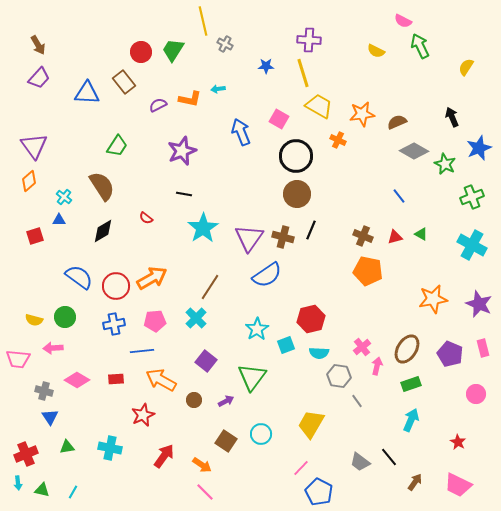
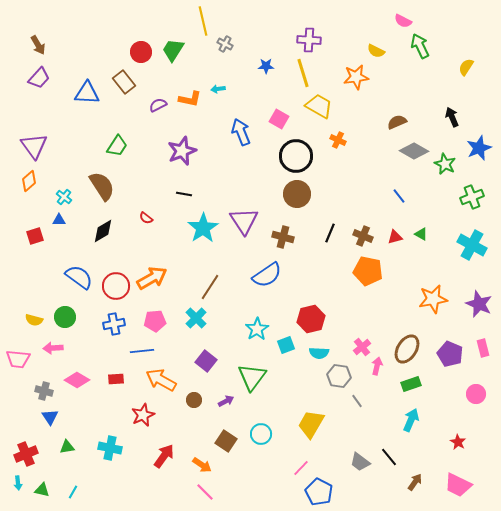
orange star at (362, 114): moved 6 px left, 37 px up
black line at (311, 230): moved 19 px right, 3 px down
purple triangle at (249, 238): moved 5 px left, 17 px up; rotated 8 degrees counterclockwise
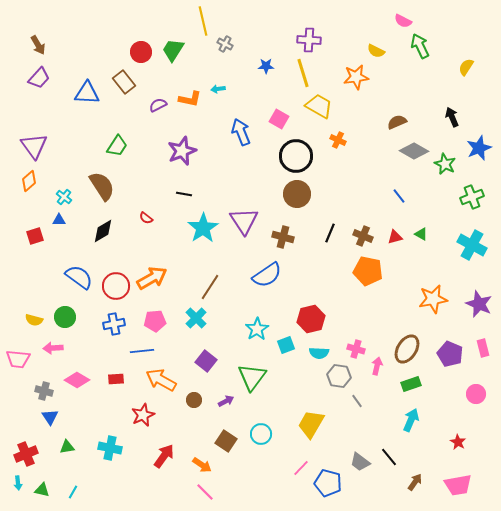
pink cross at (362, 347): moved 6 px left, 2 px down; rotated 36 degrees counterclockwise
pink trapezoid at (458, 485): rotated 36 degrees counterclockwise
blue pentagon at (319, 492): moved 9 px right, 9 px up; rotated 12 degrees counterclockwise
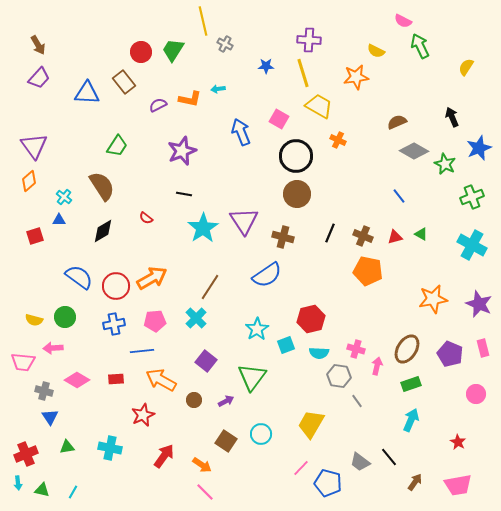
pink trapezoid at (18, 359): moved 5 px right, 3 px down
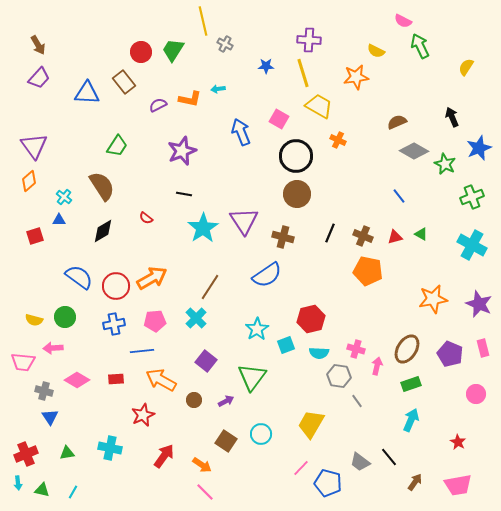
green triangle at (67, 447): moved 6 px down
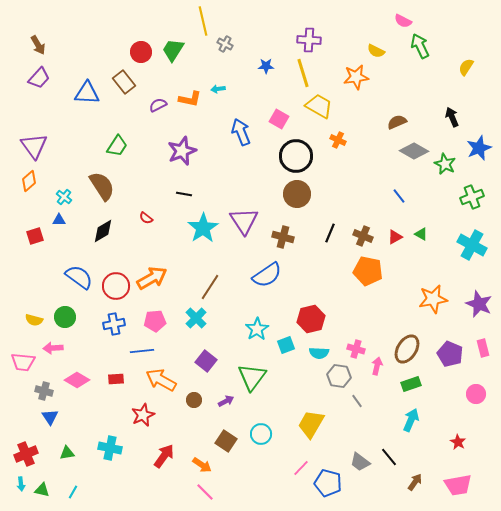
red triangle at (395, 237): rotated 14 degrees counterclockwise
cyan arrow at (18, 483): moved 3 px right, 1 px down
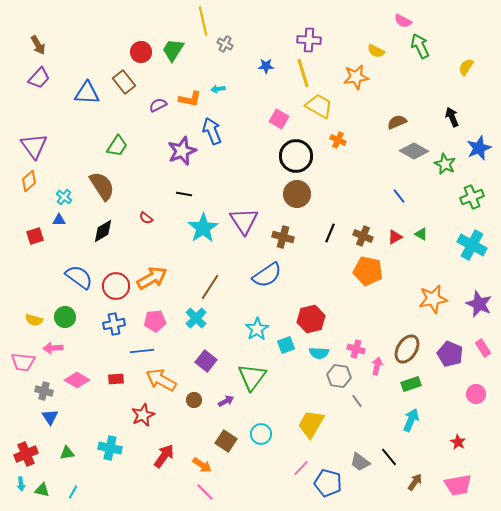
blue arrow at (241, 132): moved 29 px left, 1 px up
pink rectangle at (483, 348): rotated 18 degrees counterclockwise
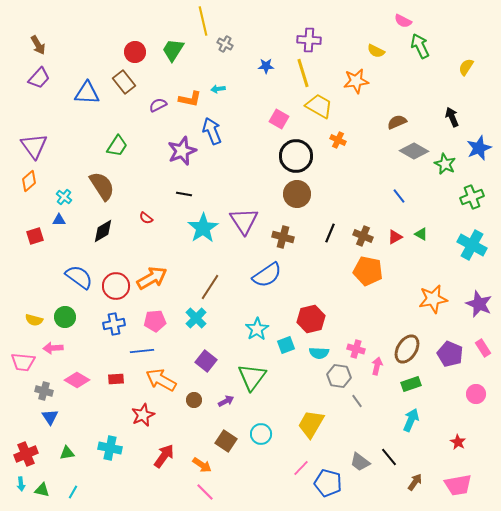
red circle at (141, 52): moved 6 px left
orange star at (356, 77): moved 4 px down
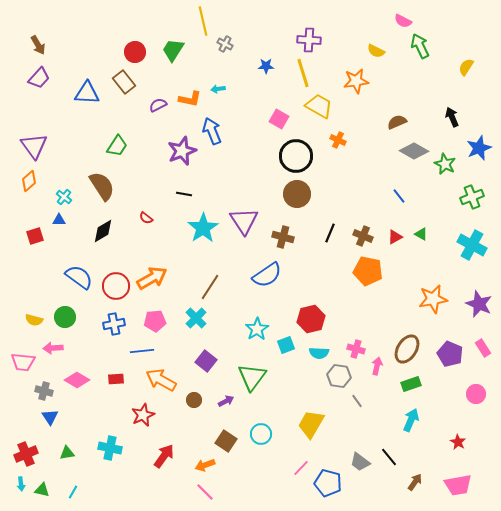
orange arrow at (202, 465): moved 3 px right; rotated 126 degrees clockwise
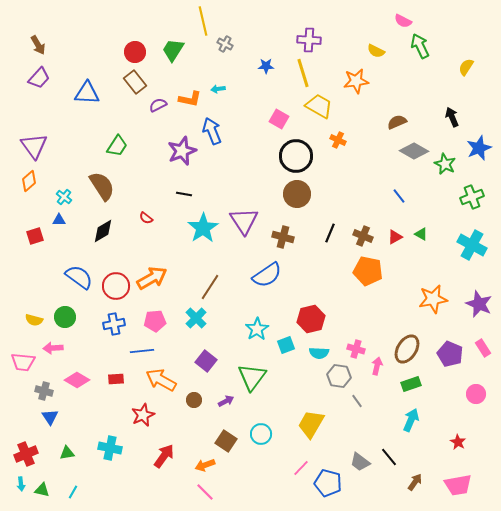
brown rectangle at (124, 82): moved 11 px right
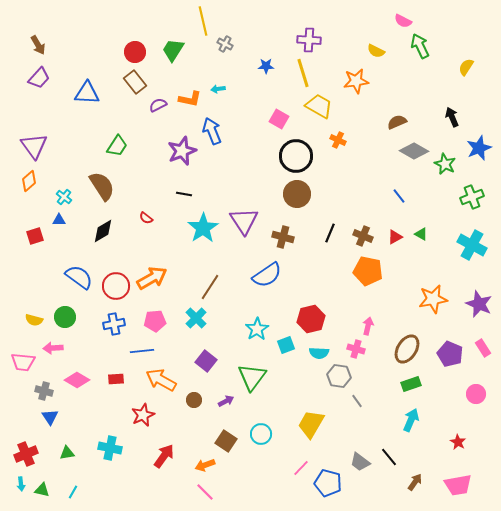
pink arrow at (377, 366): moved 9 px left, 40 px up
